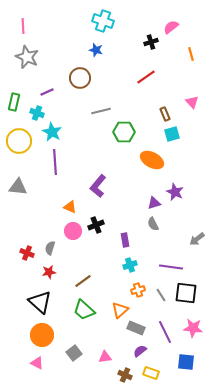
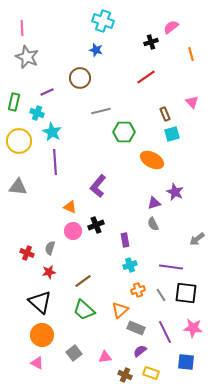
pink line at (23, 26): moved 1 px left, 2 px down
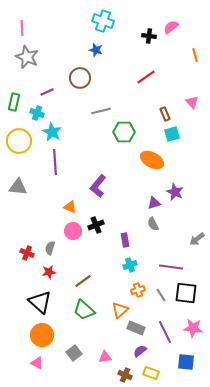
black cross at (151, 42): moved 2 px left, 6 px up; rotated 24 degrees clockwise
orange line at (191, 54): moved 4 px right, 1 px down
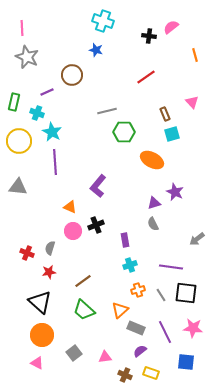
brown circle at (80, 78): moved 8 px left, 3 px up
gray line at (101, 111): moved 6 px right
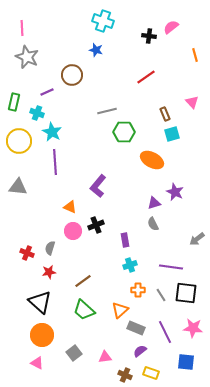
orange cross at (138, 290): rotated 16 degrees clockwise
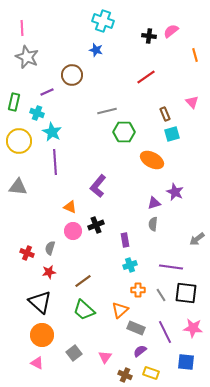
pink semicircle at (171, 27): moved 4 px down
gray semicircle at (153, 224): rotated 32 degrees clockwise
pink triangle at (105, 357): rotated 48 degrees counterclockwise
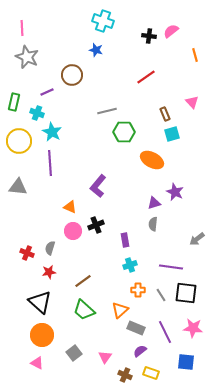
purple line at (55, 162): moved 5 px left, 1 px down
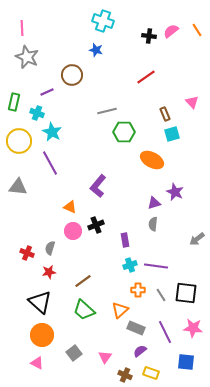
orange line at (195, 55): moved 2 px right, 25 px up; rotated 16 degrees counterclockwise
purple line at (50, 163): rotated 25 degrees counterclockwise
purple line at (171, 267): moved 15 px left, 1 px up
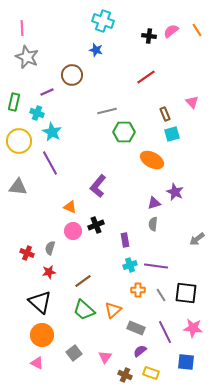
orange triangle at (120, 310): moved 7 px left
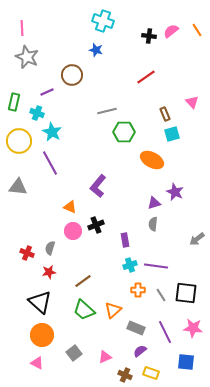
pink triangle at (105, 357): rotated 32 degrees clockwise
